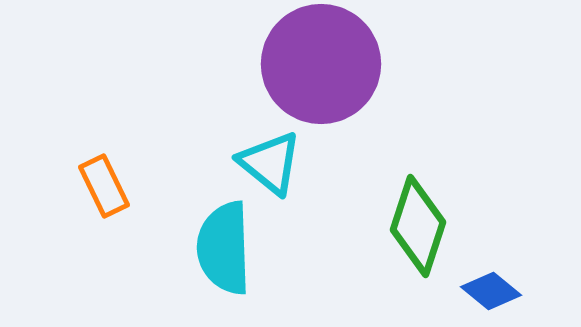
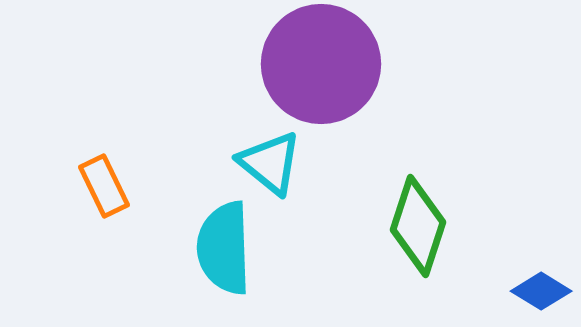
blue diamond: moved 50 px right; rotated 8 degrees counterclockwise
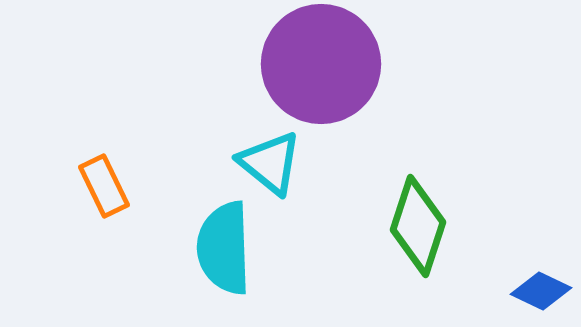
blue diamond: rotated 6 degrees counterclockwise
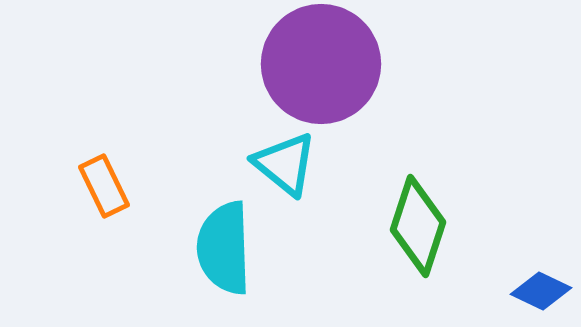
cyan triangle: moved 15 px right, 1 px down
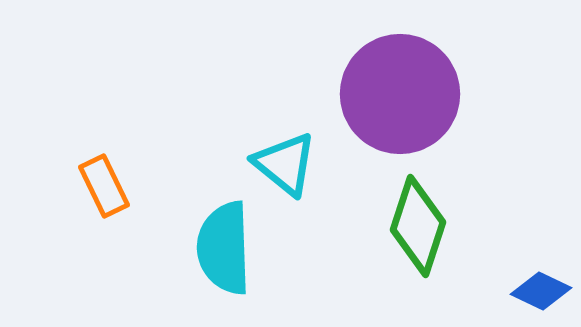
purple circle: moved 79 px right, 30 px down
